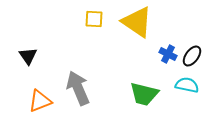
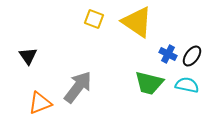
yellow square: rotated 18 degrees clockwise
gray arrow: moved 1 px up; rotated 60 degrees clockwise
green trapezoid: moved 5 px right, 11 px up
orange triangle: moved 2 px down
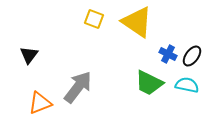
black triangle: moved 1 px right, 1 px up; rotated 12 degrees clockwise
green trapezoid: rotated 12 degrees clockwise
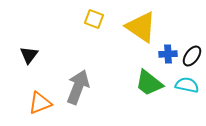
yellow triangle: moved 4 px right, 5 px down
blue cross: rotated 30 degrees counterclockwise
green trapezoid: rotated 12 degrees clockwise
gray arrow: rotated 16 degrees counterclockwise
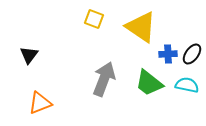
black ellipse: moved 2 px up
gray arrow: moved 26 px right, 8 px up
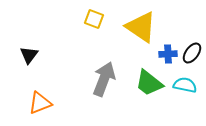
black ellipse: moved 1 px up
cyan semicircle: moved 2 px left
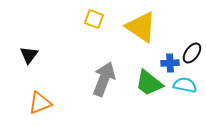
blue cross: moved 2 px right, 9 px down
